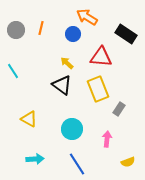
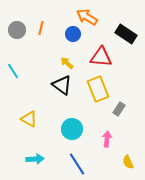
gray circle: moved 1 px right
yellow semicircle: rotated 88 degrees clockwise
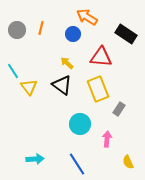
yellow triangle: moved 32 px up; rotated 24 degrees clockwise
cyan circle: moved 8 px right, 5 px up
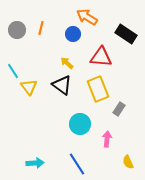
cyan arrow: moved 4 px down
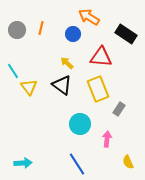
orange arrow: moved 2 px right
cyan arrow: moved 12 px left
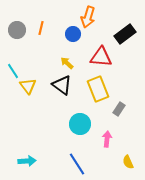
orange arrow: moved 1 px left; rotated 105 degrees counterclockwise
black rectangle: moved 1 px left; rotated 70 degrees counterclockwise
yellow triangle: moved 1 px left, 1 px up
cyan arrow: moved 4 px right, 2 px up
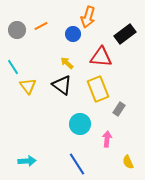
orange line: moved 2 px up; rotated 48 degrees clockwise
cyan line: moved 4 px up
